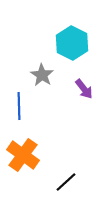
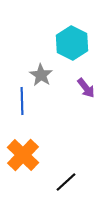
gray star: moved 1 px left
purple arrow: moved 2 px right, 1 px up
blue line: moved 3 px right, 5 px up
orange cross: rotated 8 degrees clockwise
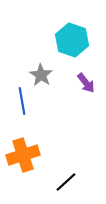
cyan hexagon: moved 3 px up; rotated 8 degrees counterclockwise
purple arrow: moved 5 px up
blue line: rotated 8 degrees counterclockwise
orange cross: rotated 28 degrees clockwise
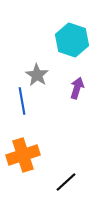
gray star: moved 4 px left
purple arrow: moved 9 px left, 5 px down; rotated 125 degrees counterclockwise
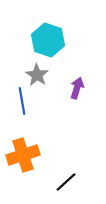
cyan hexagon: moved 24 px left
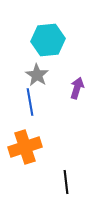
cyan hexagon: rotated 24 degrees counterclockwise
blue line: moved 8 px right, 1 px down
orange cross: moved 2 px right, 8 px up
black line: rotated 55 degrees counterclockwise
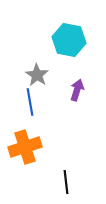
cyan hexagon: moved 21 px right; rotated 16 degrees clockwise
purple arrow: moved 2 px down
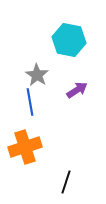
purple arrow: rotated 40 degrees clockwise
black line: rotated 25 degrees clockwise
